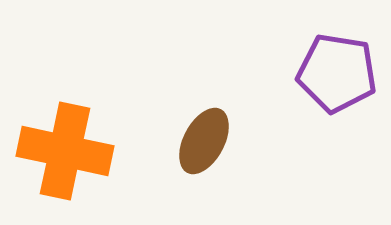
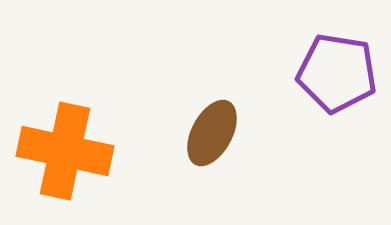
brown ellipse: moved 8 px right, 8 px up
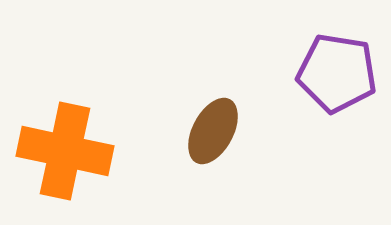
brown ellipse: moved 1 px right, 2 px up
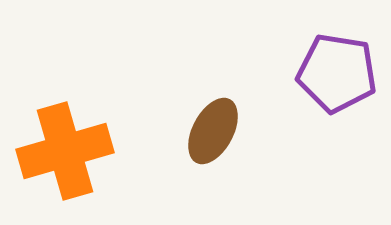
orange cross: rotated 28 degrees counterclockwise
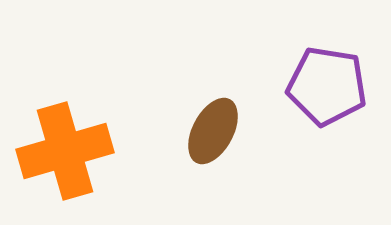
purple pentagon: moved 10 px left, 13 px down
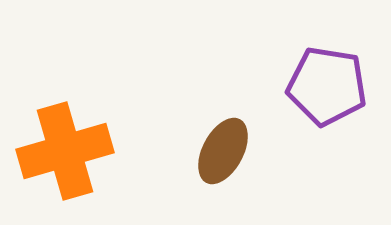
brown ellipse: moved 10 px right, 20 px down
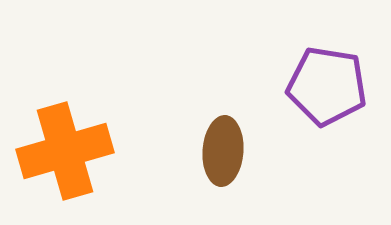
brown ellipse: rotated 24 degrees counterclockwise
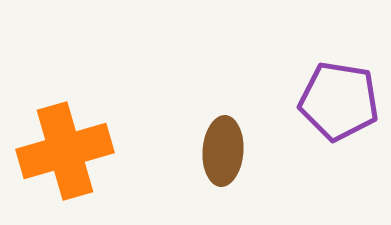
purple pentagon: moved 12 px right, 15 px down
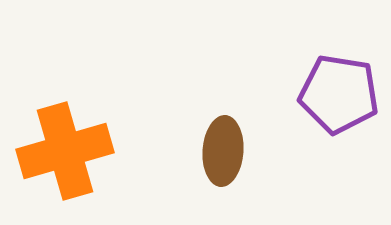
purple pentagon: moved 7 px up
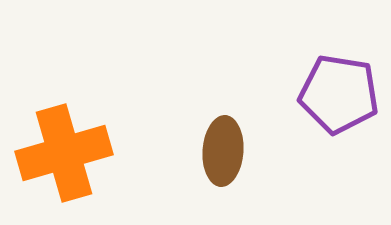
orange cross: moved 1 px left, 2 px down
